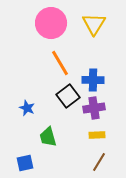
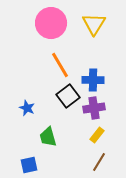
orange line: moved 2 px down
yellow rectangle: rotated 49 degrees counterclockwise
blue square: moved 4 px right, 2 px down
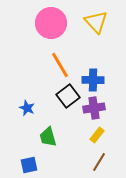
yellow triangle: moved 2 px right, 2 px up; rotated 15 degrees counterclockwise
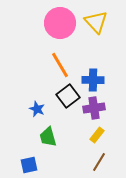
pink circle: moved 9 px right
blue star: moved 10 px right, 1 px down
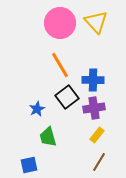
black square: moved 1 px left, 1 px down
blue star: rotated 21 degrees clockwise
